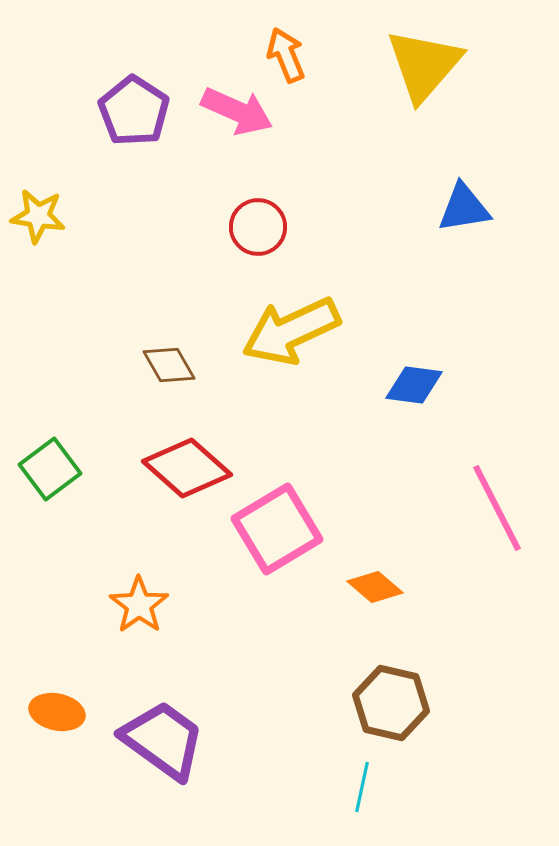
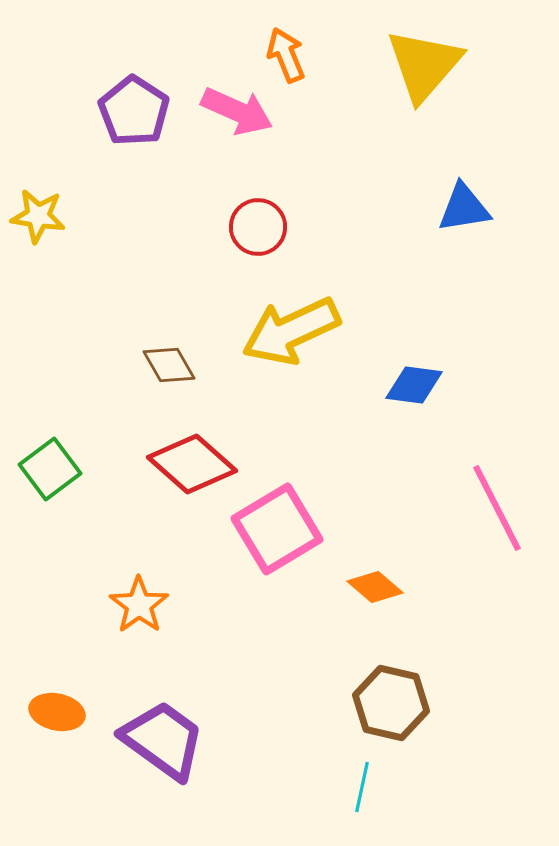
red diamond: moved 5 px right, 4 px up
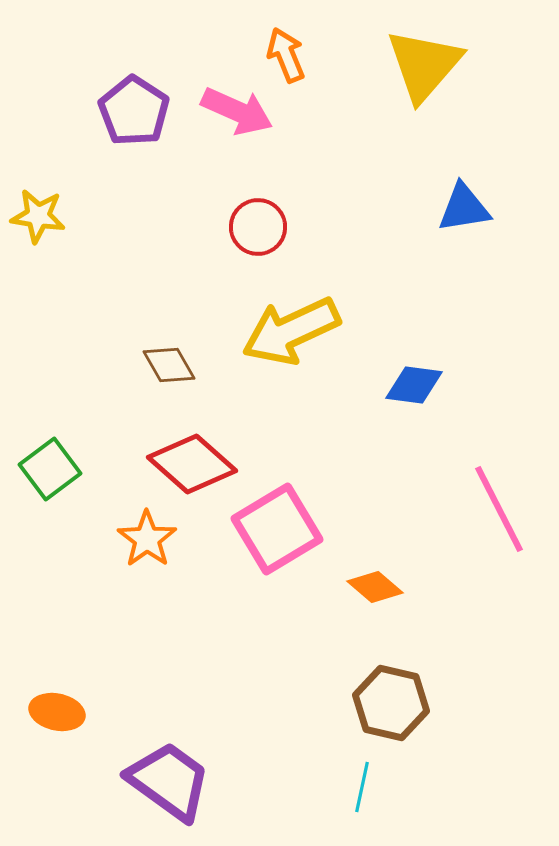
pink line: moved 2 px right, 1 px down
orange star: moved 8 px right, 66 px up
purple trapezoid: moved 6 px right, 41 px down
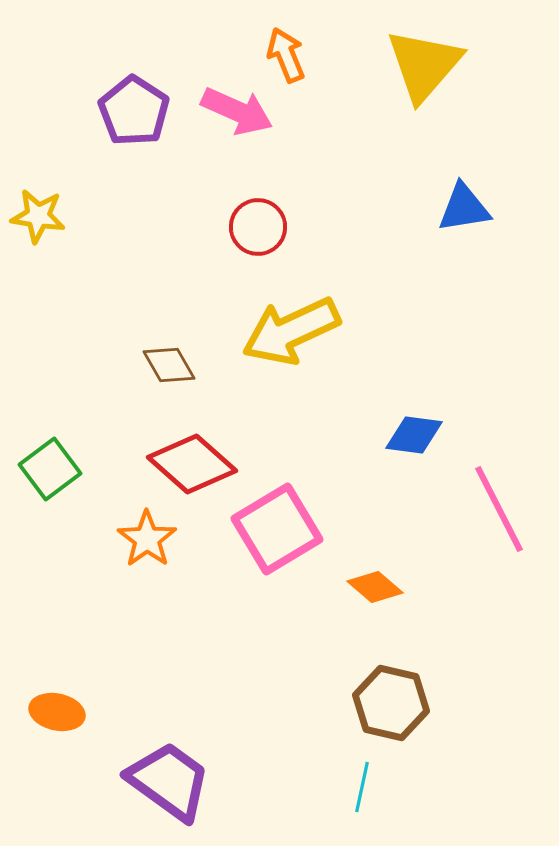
blue diamond: moved 50 px down
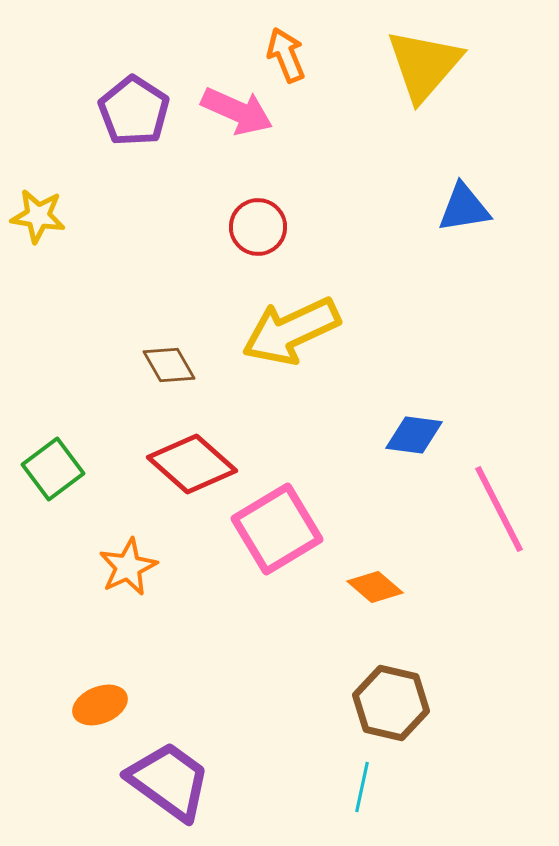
green square: moved 3 px right
orange star: moved 19 px left, 28 px down; rotated 10 degrees clockwise
orange ellipse: moved 43 px right, 7 px up; rotated 34 degrees counterclockwise
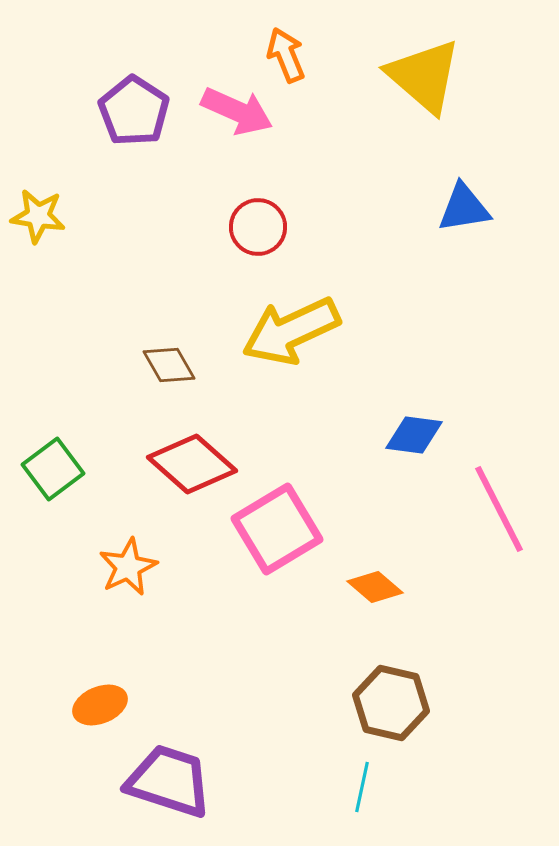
yellow triangle: moved 11 px down; rotated 30 degrees counterclockwise
purple trapezoid: rotated 18 degrees counterclockwise
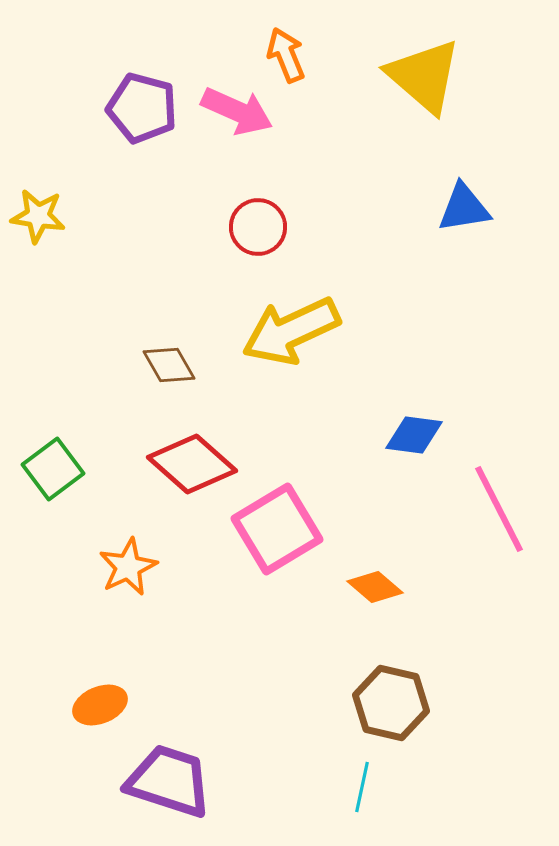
purple pentagon: moved 8 px right, 3 px up; rotated 18 degrees counterclockwise
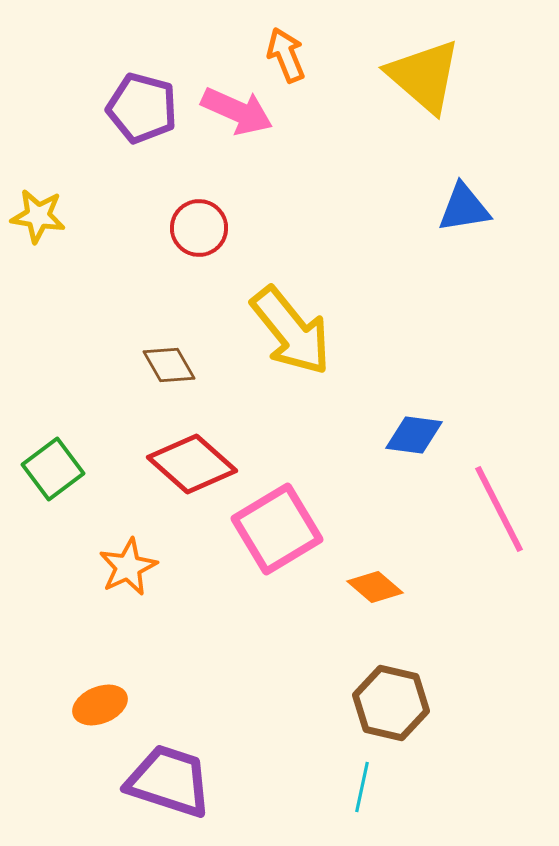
red circle: moved 59 px left, 1 px down
yellow arrow: rotated 104 degrees counterclockwise
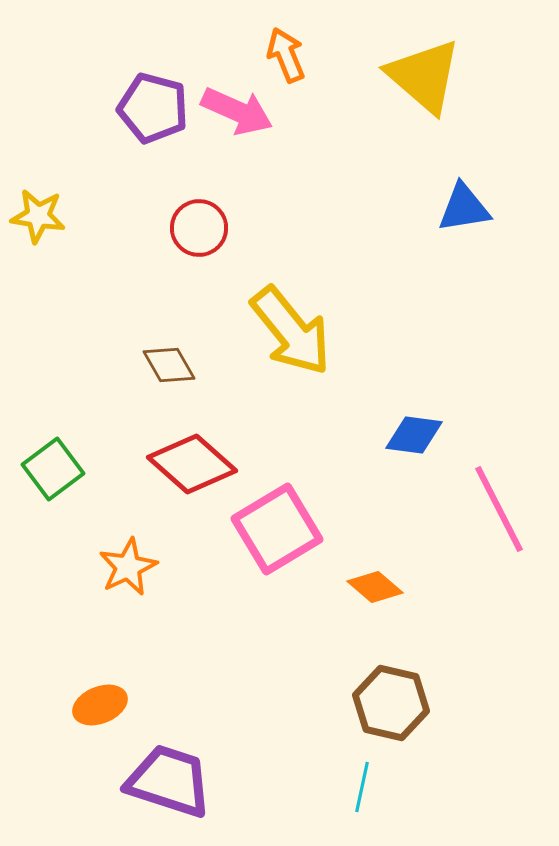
purple pentagon: moved 11 px right
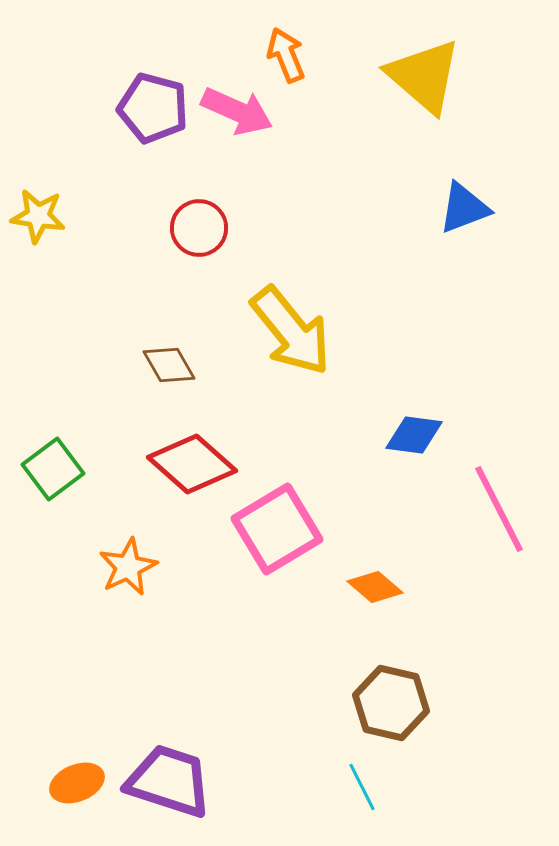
blue triangle: rotated 12 degrees counterclockwise
orange ellipse: moved 23 px left, 78 px down
cyan line: rotated 39 degrees counterclockwise
